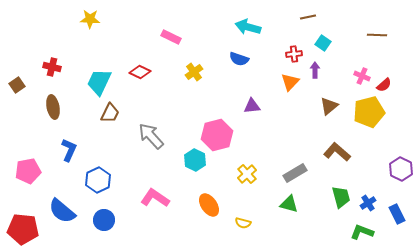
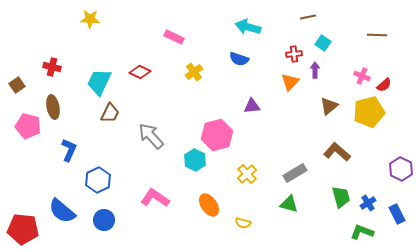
pink rectangle at (171, 37): moved 3 px right
pink pentagon at (28, 171): moved 45 px up; rotated 25 degrees clockwise
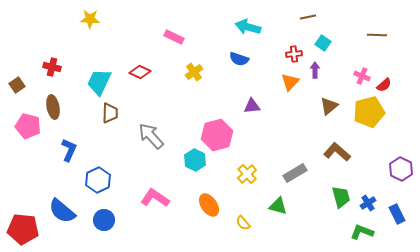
brown trapezoid at (110, 113): rotated 25 degrees counterclockwise
green triangle at (289, 204): moved 11 px left, 2 px down
yellow semicircle at (243, 223): rotated 35 degrees clockwise
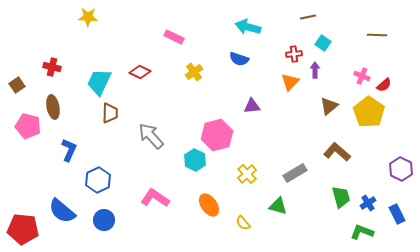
yellow star at (90, 19): moved 2 px left, 2 px up
yellow pentagon at (369, 112): rotated 24 degrees counterclockwise
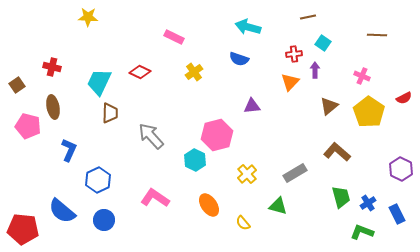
red semicircle at (384, 85): moved 20 px right, 13 px down; rotated 14 degrees clockwise
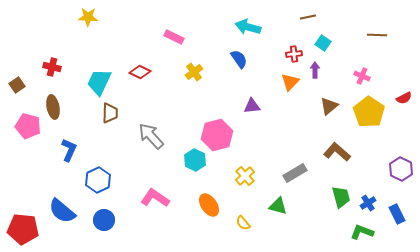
blue semicircle at (239, 59): rotated 144 degrees counterclockwise
yellow cross at (247, 174): moved 2 px left, 2 px down
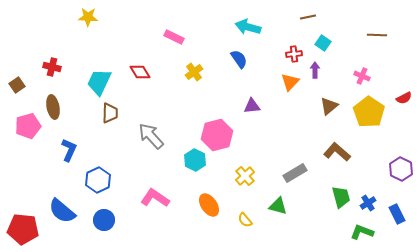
red diamond at (140, 72): rotated 35 degrees clockwise
pink pentagon at (28, 126): rotated 30 degrees counterclockwise
yellow semicircle at (243, 223): moved 2 px right, 3 px up
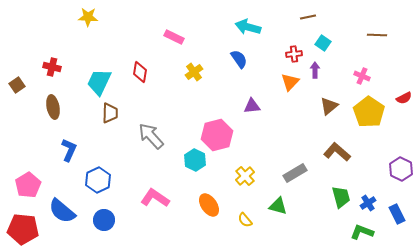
red diamond at (140, 72): rotated 40 degrees clockwise
pink pentagon at (28, 126): moved 59 px down; rotated 15 degrees counterclockwise
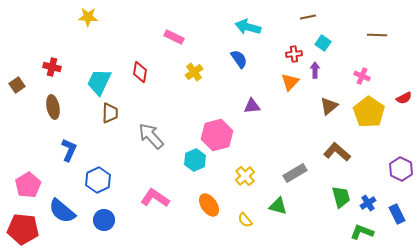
cyan hexagon at (195, 160): rotated 10 degrees clockwise
